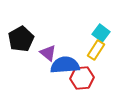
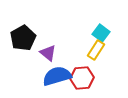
black pentagon: moved 2 px right, 1 px up
blue semicircle: moved 8 px left, 11 px down; rotated 12 degrees counterclockwise
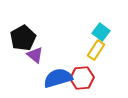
cyan square: moved 1 px up
purple triangle: moved 13 px left, 2 px down
blue semicircle: moved 1 px right, 2 px down
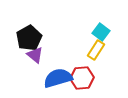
black pentagon: moved 6 px right
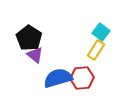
black pentagon: rotated 10 degrees counterclockwise
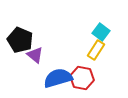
black pentagon: moved 9 px left, 2 px down; rotated 10 degrees counterclockwise
red hexagon: rotated 15 degrees clockwise
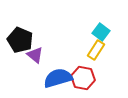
red hexagon: moved 1 px right
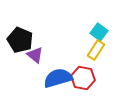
cyan square: moved 2 px left
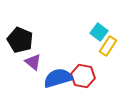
yellow rectangle: moved 12 px right, 4 px up
purple triangle: moved 2 px left, 7 px down
red hexagon: moved 2 px up
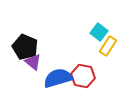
black pentagon: moved 5 px right, 7 px down
